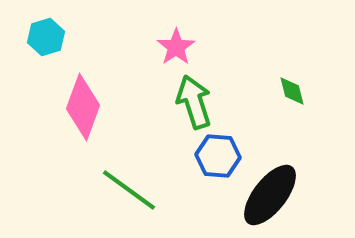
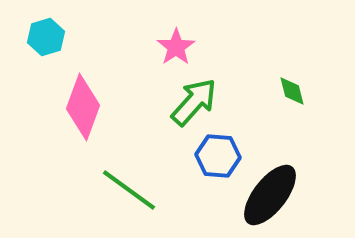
green arrow: rotated 60 degrees clockwise
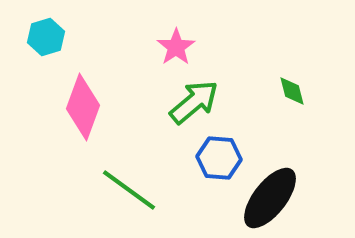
green arrow: rotated 8 degrees clockwise
blue hexagon: moved 1 px right, 2 px down
black ellipse: moved 3 px down
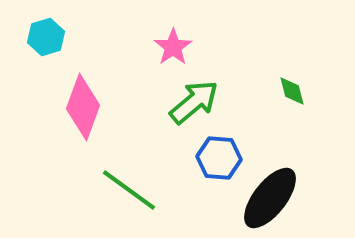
pink star: moved 3 px left
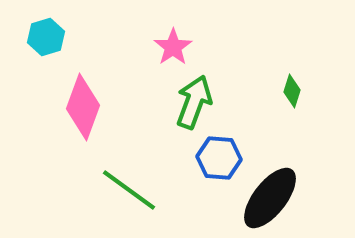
green diamond: rotated 32 degrees clockwise
green arrow: rotated 30 degrees counterclockwise
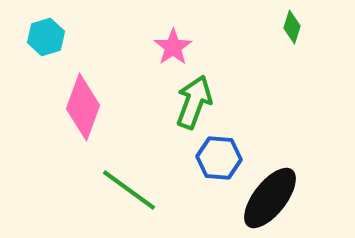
green diamond: moved 64 px up
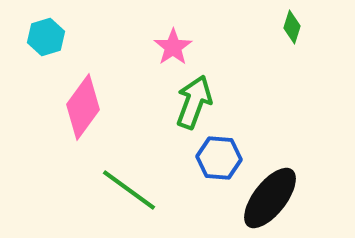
pink diamond: rotated 16 degrees clockwise
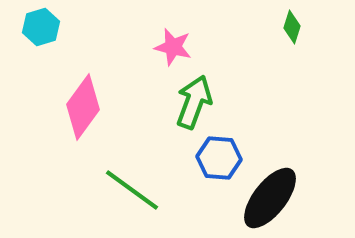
cyan hexagon: moved 5 px left, 10 px up
pink star: rotated 24 degrees counterclockwise
green line: moved 3 px right
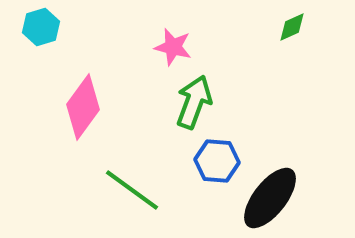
green diamond: rotated 48 degrees clockwise
blue hexagon: moved 2 px left, 3 px down
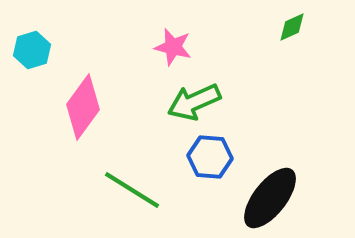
cyan hexagon: moved 9 px left, 23 px down
green arrow: rotated 134 degrees counterclockwise
blue hexagon: moved 7 px left, 4 px up
green line: rotated 4 degrees counterclockwise
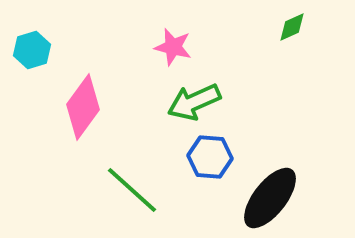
green line: rotated 10 degrees clockwise
